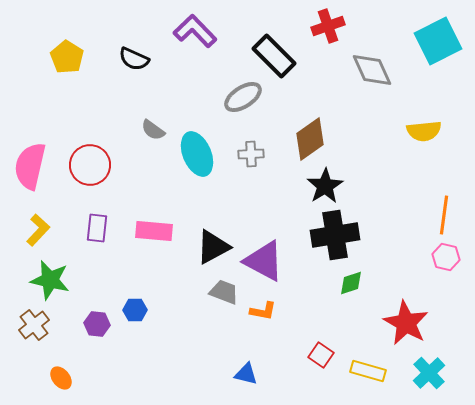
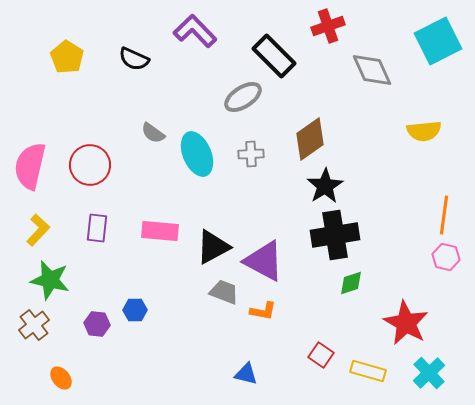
gray semicircle: moved 3 px down
pink rectangle: moved 6 px right
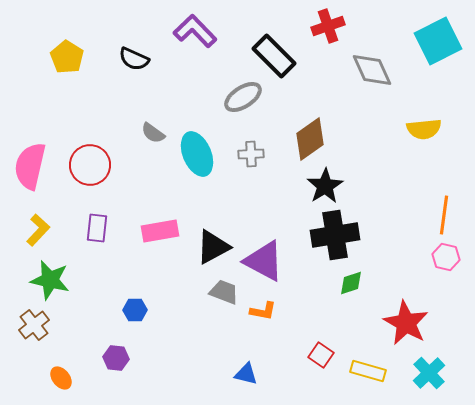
yellow semicircle: moved 2 px up
pink rectangle: rotated 15 degrees counterclockwise
purple hexagon: moved 19 px right, 34 px down
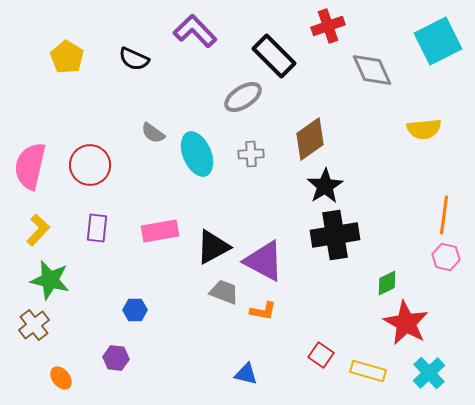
green diamond: moved 36 px right; rotated 8 degrees counterclockwise
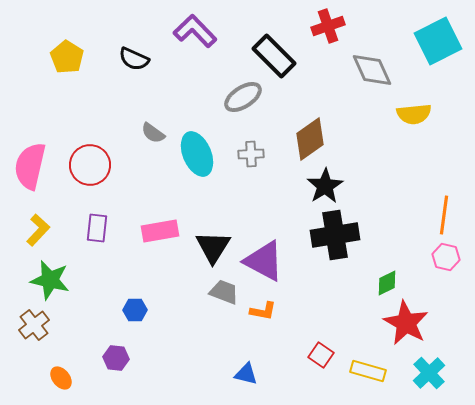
yellow semicircle: moved 10 px left, 15 px up
black triangle: rotated 30 degrees counterclockwise
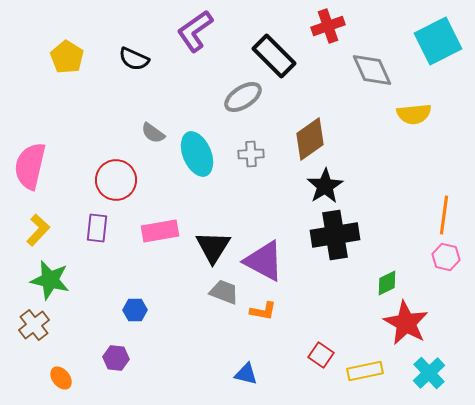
purple L-shape: rotated 81 degrees counterclockwise
red circle: moved 26 px right, 15 px down
yellow rectangle: moved 3 px left; rotated 28 degrees counterclockwise
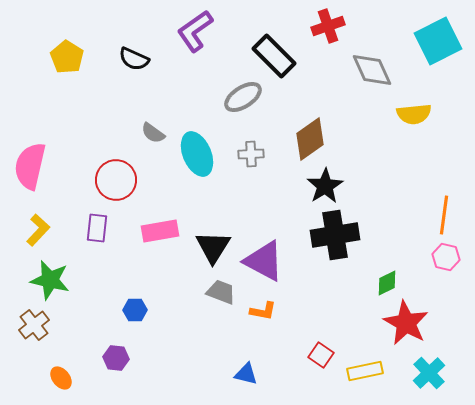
gray trapezoid: moved 3 px left
